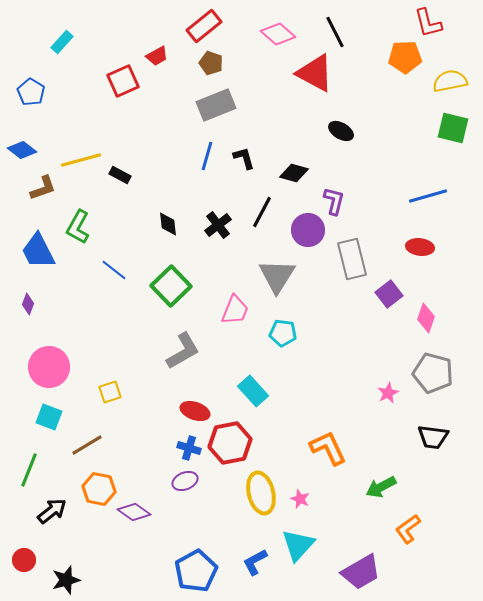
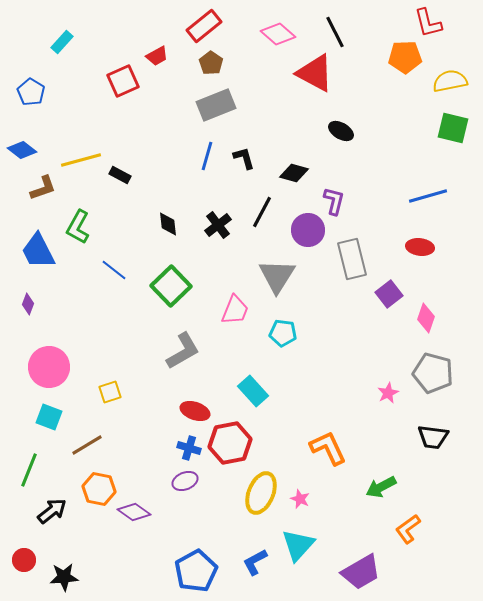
brown pentagon at (211, 63): rotated 15 degrees clockwise
yellow ellipse at (261, 493): rotated 36 degrees clockwise
black star at (66, 580): moved 2 px left, 3 px up; rotated 12 degrees clockwise
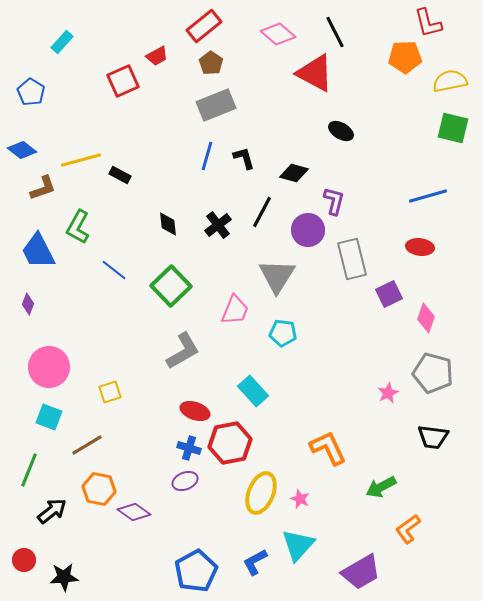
purple square at (389, 294): rotated 12 degrees clockwise
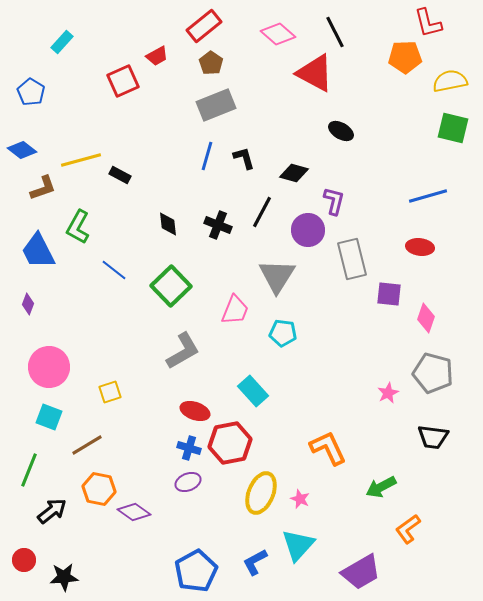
black cross at (218, 225): rotated 32 degrees counterclockwise
purple square at (389, 294): rotated 32 degrees clockwise
purple ellipse at (185, 481): moved 3 px right, 1 px down
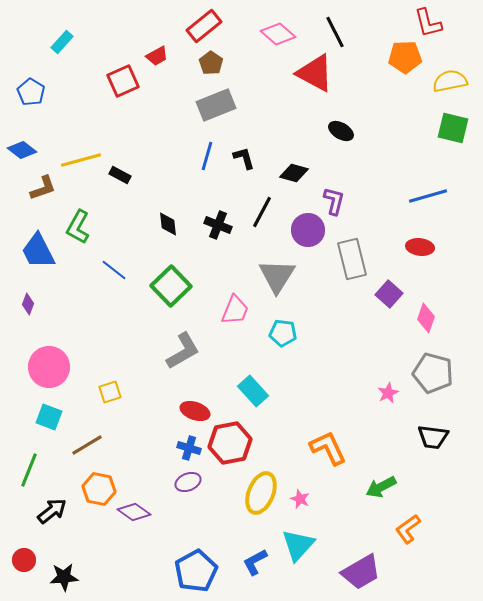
purple square at (389, 294): rotated 36 degrees clockwise
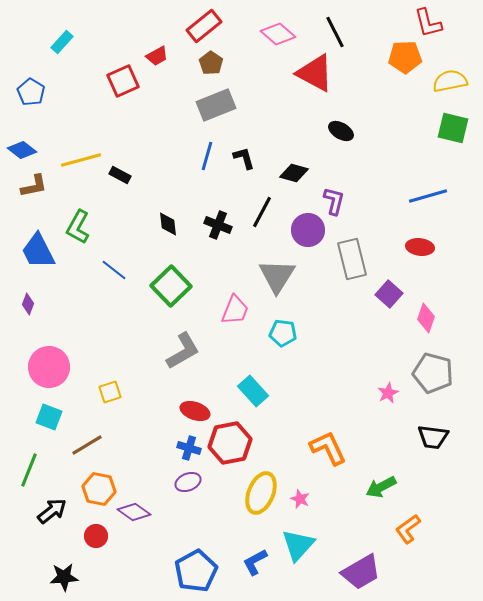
brown L-shape at (43, 188): moved 9 px left, 2 px up; rotated 8 degrees clockwise
red circle at (24, 560): moved 72 px right, 24 px up
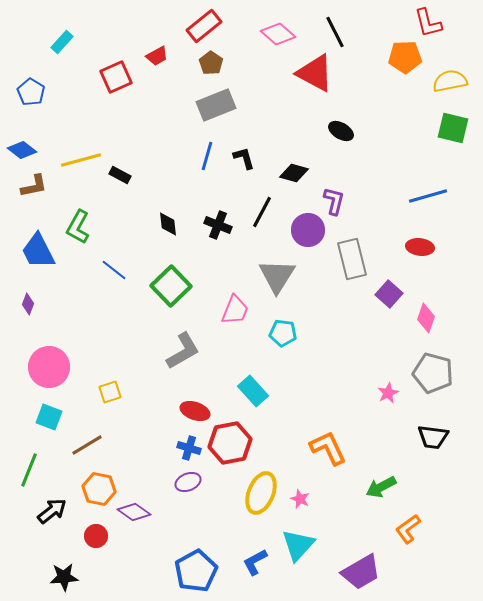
red square at (123, 81): moved 7 px left, 4 px up
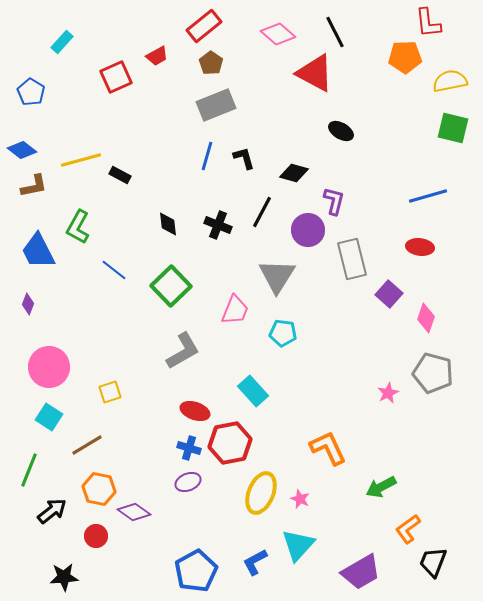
red L-shape at (428, 23): rotated 8 degrees clockwise
cyan square at (49, 417): rotated 12 degrees clockwise
black trapezoid at (433, 437): moved 125 px down; rotated 104 degrees clockwise
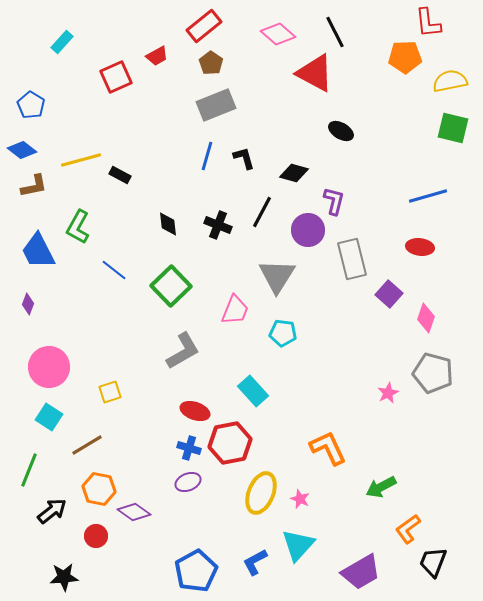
blue pentagon at (31, 92): moved 13 px down
